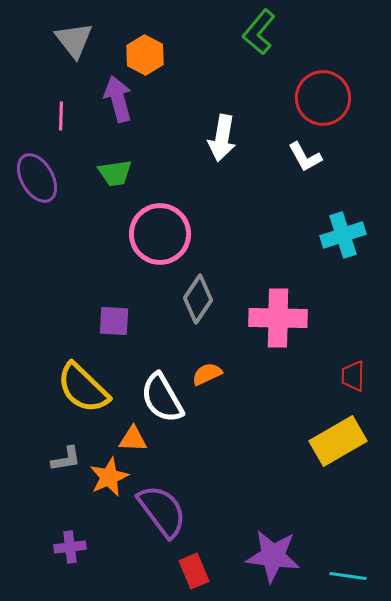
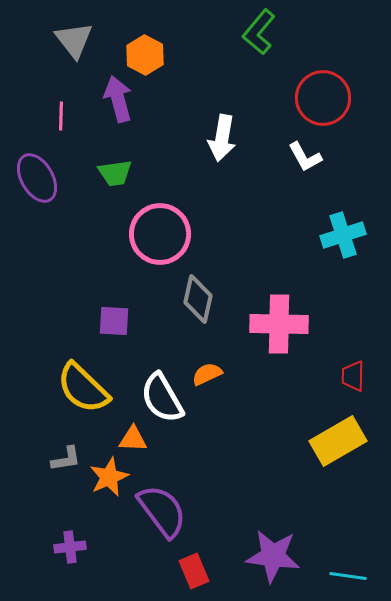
gray diamond: rotated 21 degrees counterclockwise
pink cross: moved 1 px right, 6 px down
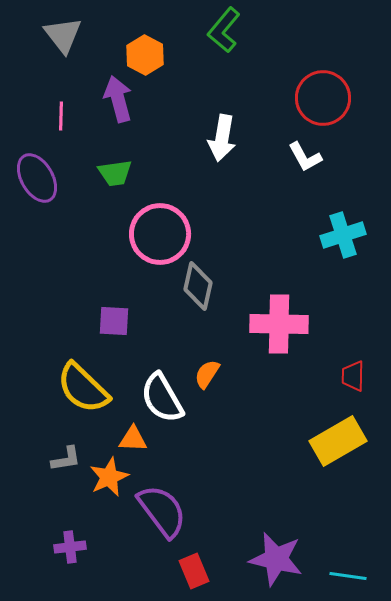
green L-shape: moved 35 px left, 2 px up
gray triangle: moved 11 px left, 5 px up
gray diamond: moved 13 px up
orange semicircle: rotated 32 degrees counterclockwise
purple star: moved 3 px right, 3 px down; rotated 6 degrees clockwise
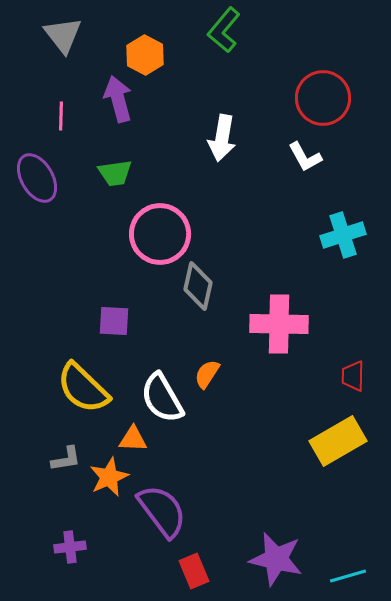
cyan line: rotated 24 degrees counterclockwise
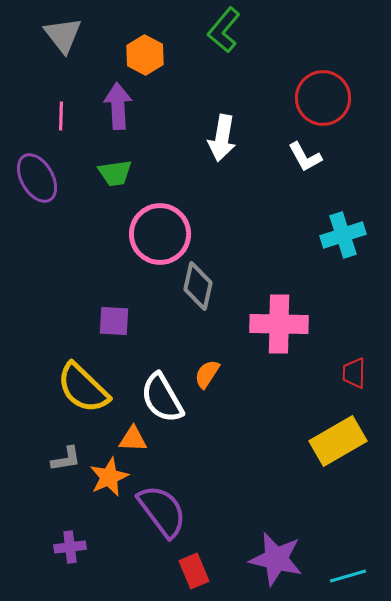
purple arrow: moved 7 px down; rotated 12 degrees clockwise
red trapezoid: moved 1 px right, 3 px up
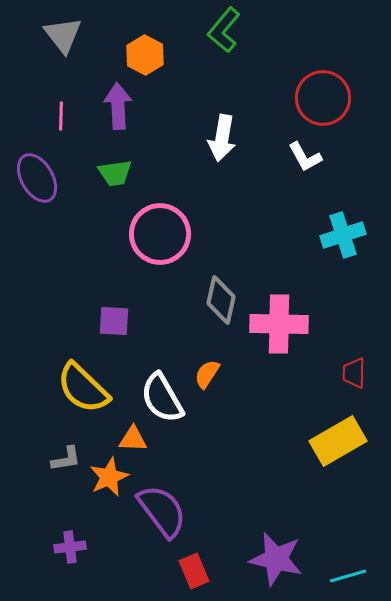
gray diamond: moved 23 px right, 14 px down
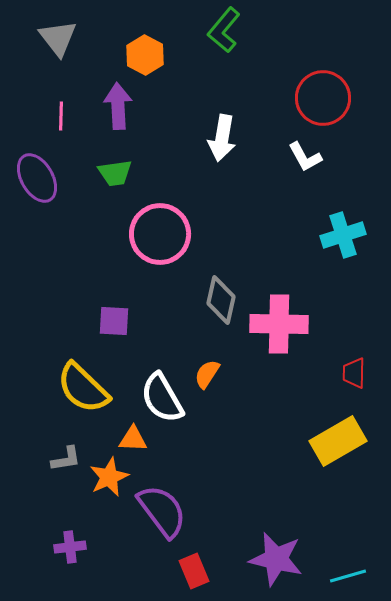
gray triangle: moved 5 px left, 3 px down
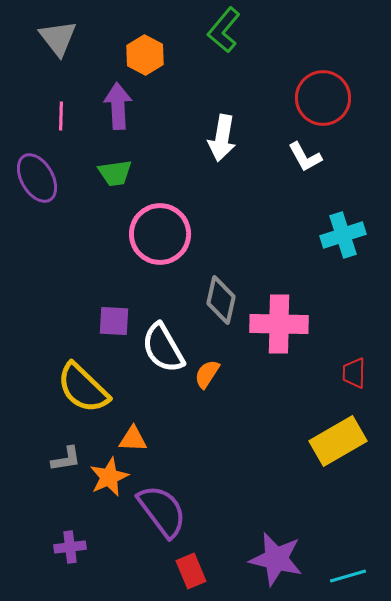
white semicircle: moved 1 px right, 50 px up
red rectangle: moved 3 px left
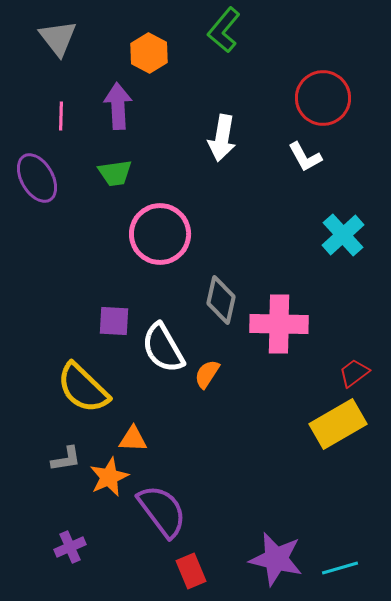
orange hexagon: moved 4 px right, 2 px up
cyan cross: rotated 24 degrees counterclockwise
red trapezoid: rotated 52 degrees clockwise
yellow rectangle: moved 17 px up
purple cross: rotated 16 degrees counterclockwise
cyan line: moved 8 px left, 8 px up
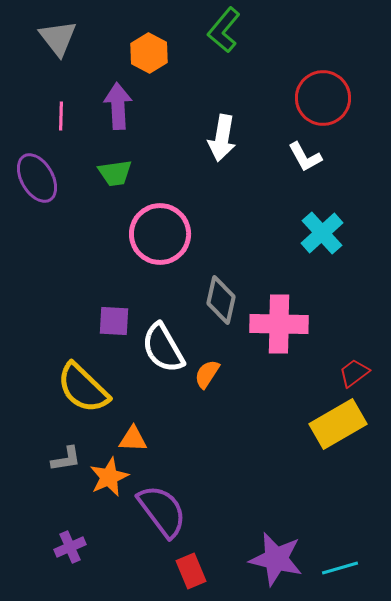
cyan cross: moved 21 px left, 2 px up
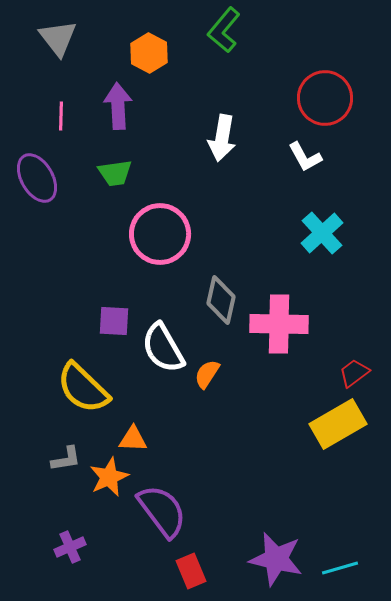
red circle: moved 2 px right
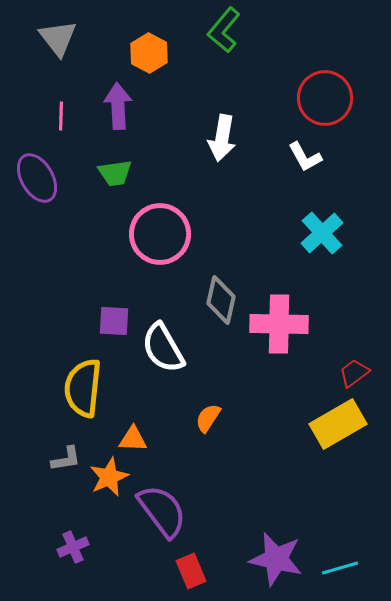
orange semicircle: moved 1 px right, 44 px down
yellow semicircle: rotated 52 degrees clockwise
purple cross: moved 3 px right
